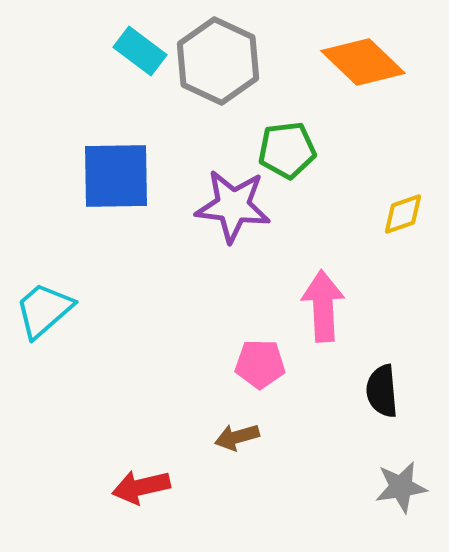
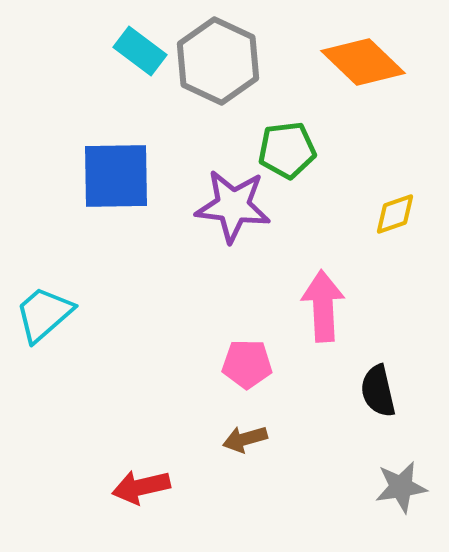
yellow diamond: moved 8 px left
cyan trapezoid: moved 4 px down
pink pentagon: moved 13 px left
black semicircle: moved 4 px left; rotated 8 degrees counterclockwise
brown arrow: moved 8 px right, 2 px down
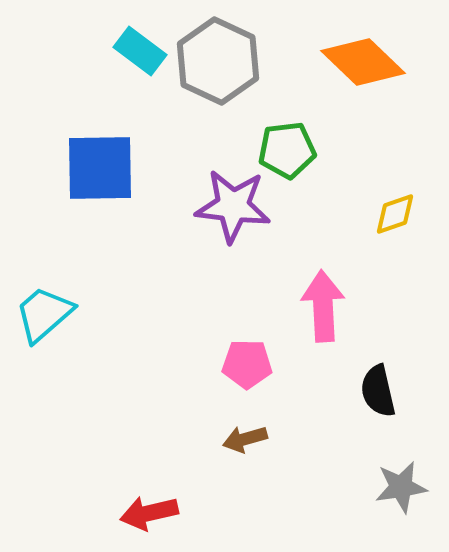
blue square: moved 16 px left, 8 px up
red arrow: moved 8 px right, 26 px down
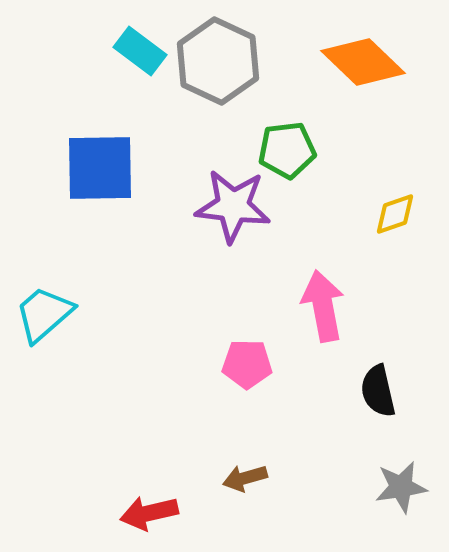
pink arrow: rotated 8 degrees counterclockwise
brown arrow: moved 39 px down
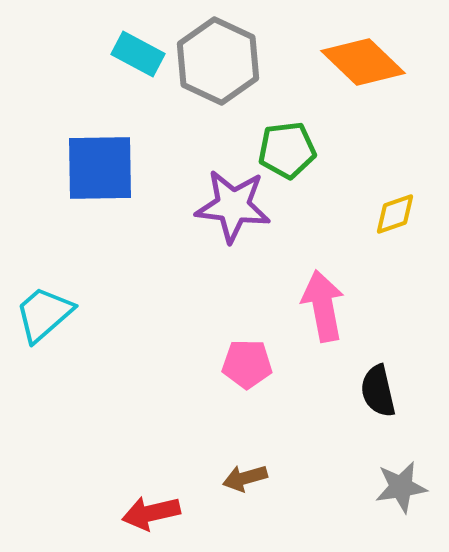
cyan rectangle: moved 2 px left, 3 px down; rotated 9 degrees counterclockwise
red arrow: moved 2 px right
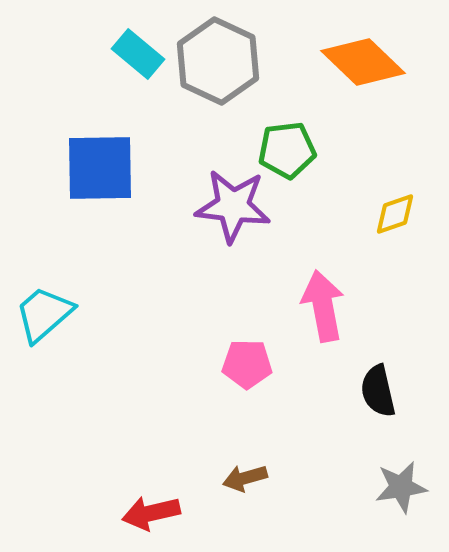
cyan rectangle: rotated 12 degrees clockwise
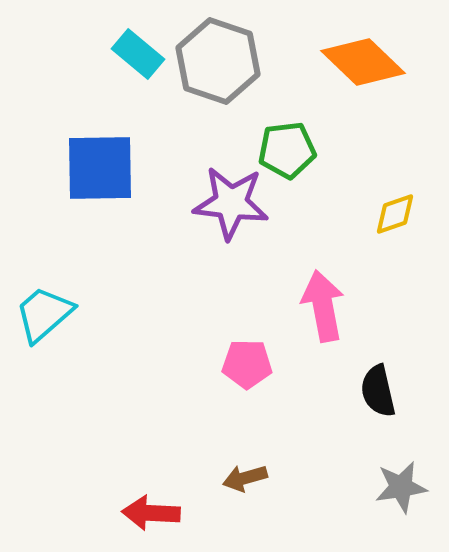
gray hexagon: rotated 6 degrees counterclockwise
purple star: moved 2 px left, 3 px up
red arrow: rotated 16 degrees clockwise
